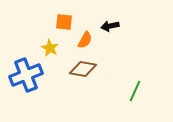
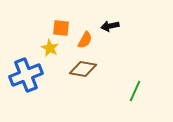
orange square: moved 3 px left, 6 px down
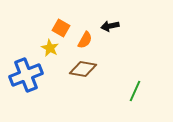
orange square: rotated 24 degrees clockwise
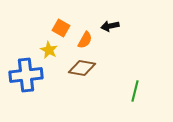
yellow star: moved 1 px left, 2 px down
brown diamond: moved 1 px left, 1 px up
blue cross: rotated 16 degrees clockwise
green line: rotated 10 degrees counterclockwise
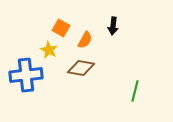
black arrow: moved 3 px right; rotated 72 degrees counterclockwise
brown diamond: moved 1 px left
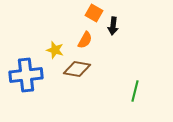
orange square: moved 33 px right, 15 px up
yellow star: moved 6 px right; rotated 12 degrees counterclockwise
brown diamond: moved 4 px left, 1 px down
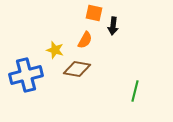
orange square: rotated 18 degrees counterclockwise
blue cross: rotated 8 degrees counterclockwise
